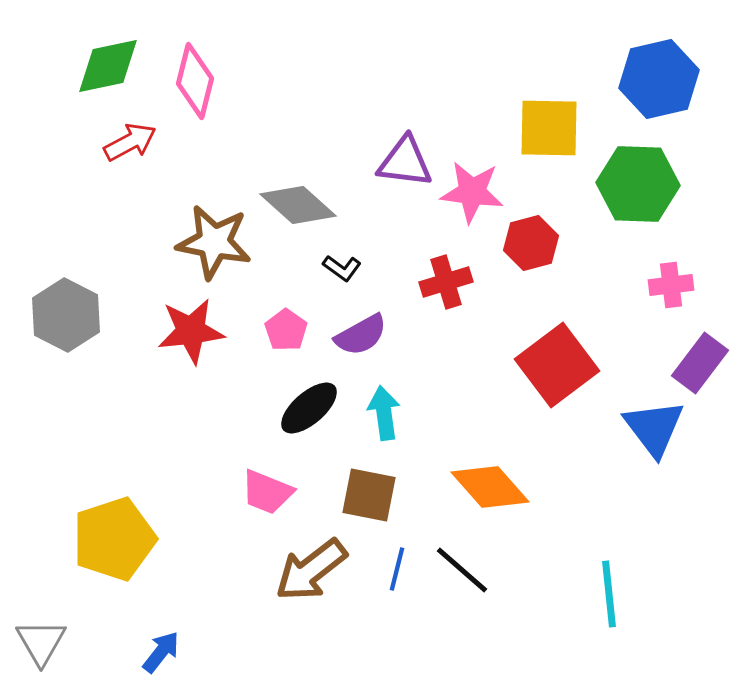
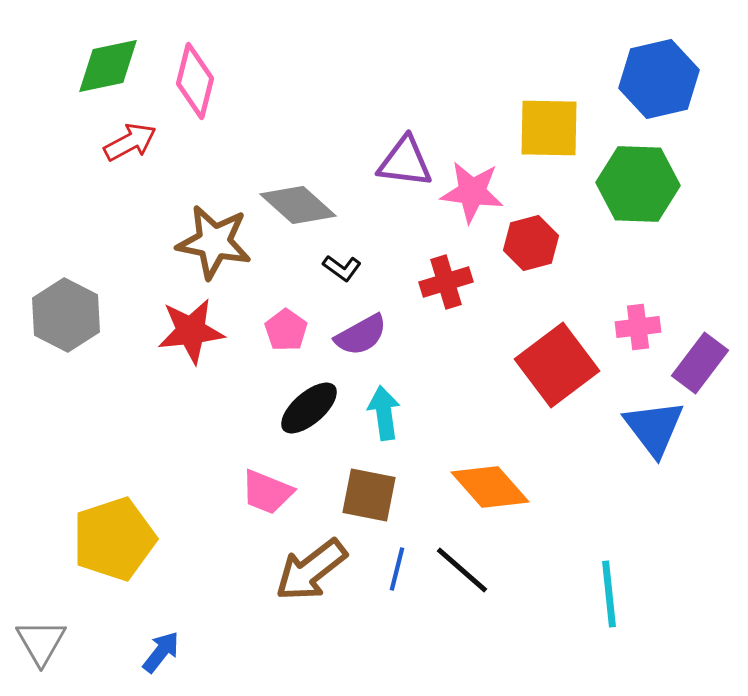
pink cross: moved 33 px left, 42 px down
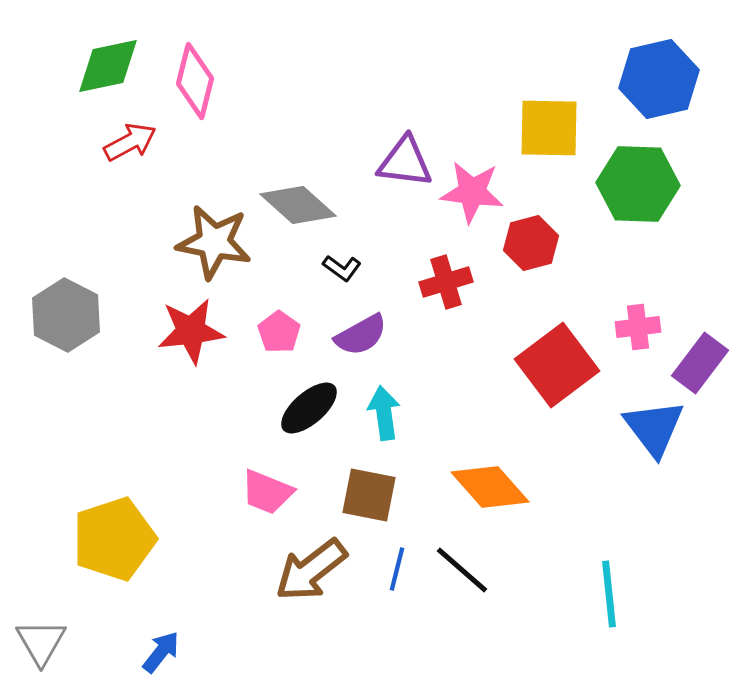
pink pentagon: moved 7 px left, 2 px down
